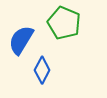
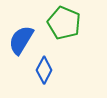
blue diamond: moved 2 px right
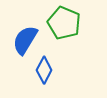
blue semicircle: moved 4 px right
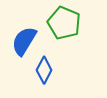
blue semicircle: moved 1 px left, 1 px down
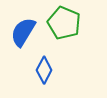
blue semicircle: moved 1 px left, 9 px up
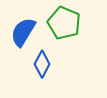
blue diamond: moved 2 px left, 6 px up
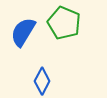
blue diamond: moved 17 px down
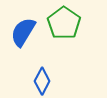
green pentagon: rotated 12 degrees clockwise
